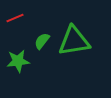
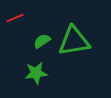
green semicircle: rotated 18 degrees clockwise
green star: moved 18 px right, 12 px down
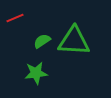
green triangle: rotated 12 degrees clockwise
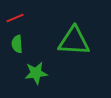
green semicircle: moved 25 px left, 3 px down; rotated 60 degrees counterclockwise
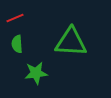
green triangle: moved 3 px left, 1 px down
